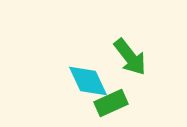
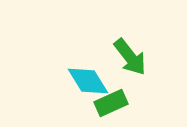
cyan diamond: rotated 6 degrees counterclockwise
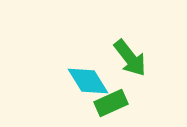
green arrow: moved 1 px down
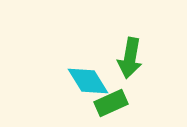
green arrow: rotated 48 degrees clockwise
